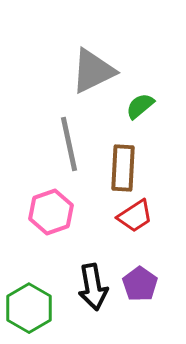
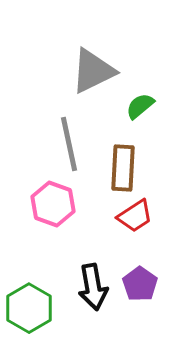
pink hexagon: moved 2 px right, 8 px up; rotated 21 degrees counterclockwise
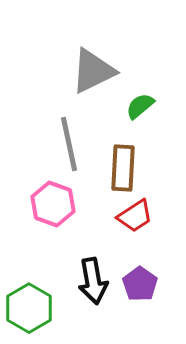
black arrow: moved 6 px up
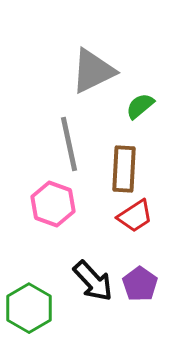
brown rectangle: moved 1 px right, 1 px down
black arrow: rotated 33 degrees counterclockwise
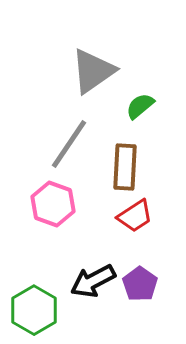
gray triangle: rotated 9 degrees counterclockwise
gray line: rotated 46 degrees clockwise
brown rectangle: moved 1 px right, 2 px up
black arrow: rotated 105 degrees clockwise
green hexagon: moved 5 px right, 2 px down
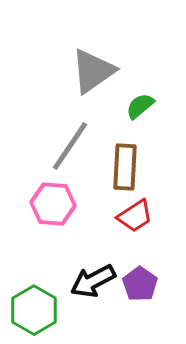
gray line: moved 1 px right, 2 px down
pink hexagon: rotated 15 degrees counterclockwise
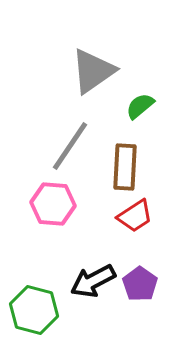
green hexagon: rotated 15 degrees counterclockwise
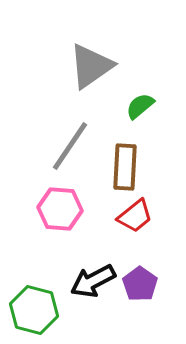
gray triangle: moved 2 px left, 5 px up
pink hexagon: moved 7 px right, 5 px down
red trapezoid: rotated 6 degrees counterclockwise
